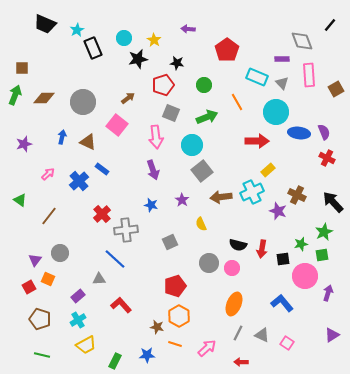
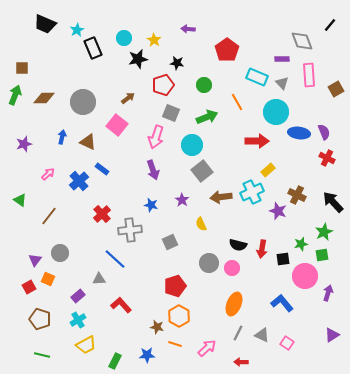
pink arrow at (156, 137): rotated 25 degrees clockwise
gray cross at (126, 230): moved 4 px right
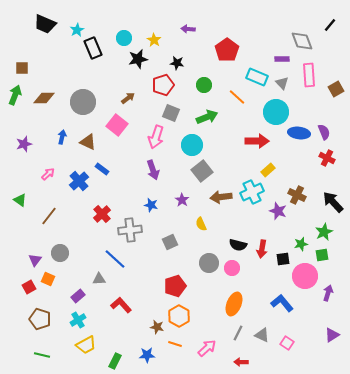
orange line at (237, 102): moved 5 px up; rotated 18 degrees counterclockwise
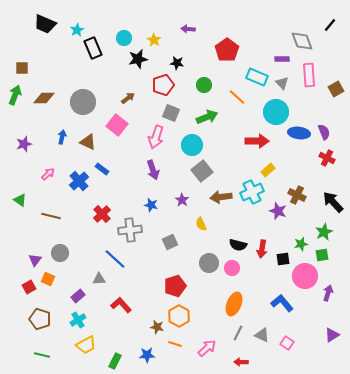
brown line at (49, 216): moved 2 px right; rotated 66 degrees clockwise
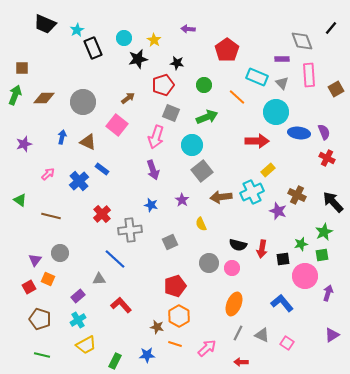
black line at (330, 25): moved 1 px right, 3 px down
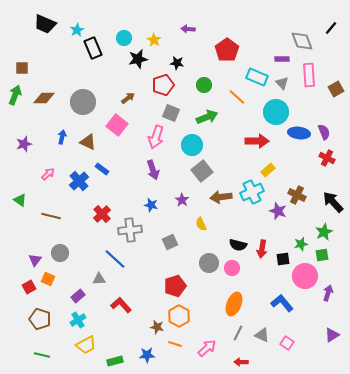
green rectangle at (115, 361): rotated 49 degrees clockwise
